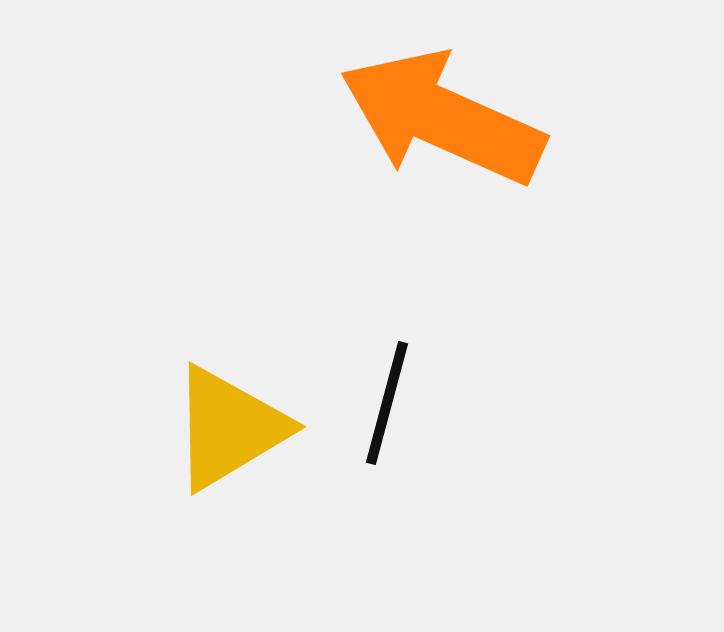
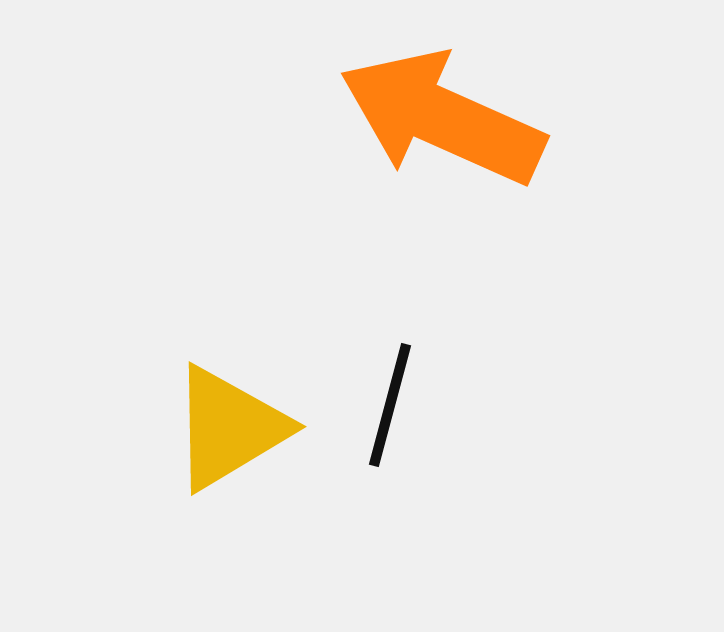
black line: moved 3 px right, 2 px down
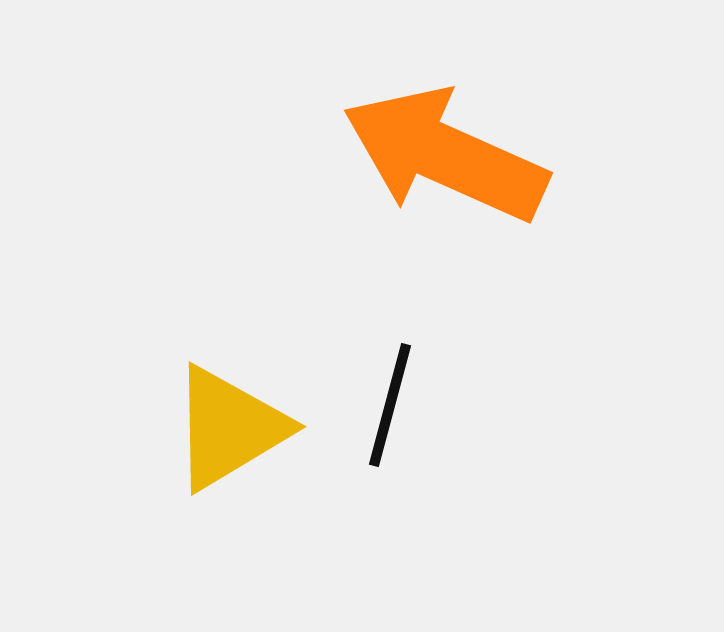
orange arrow: moved 3 px right, 37 px down
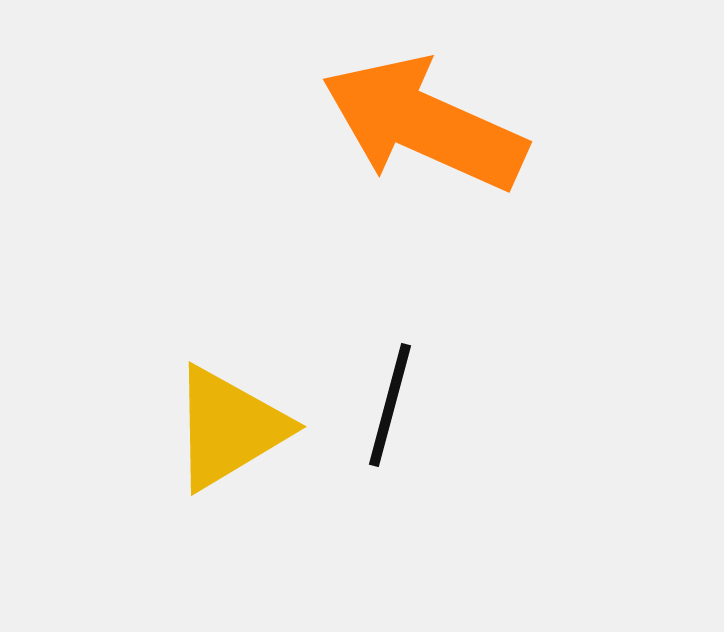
orange arrow: moved 21 px left, 31 px up
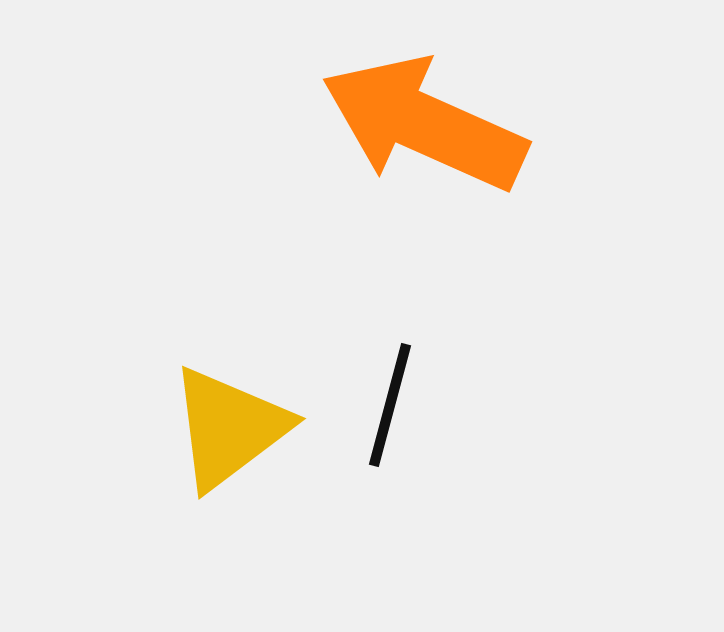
yellow triangle: rotated 6 degrees counterclockwise
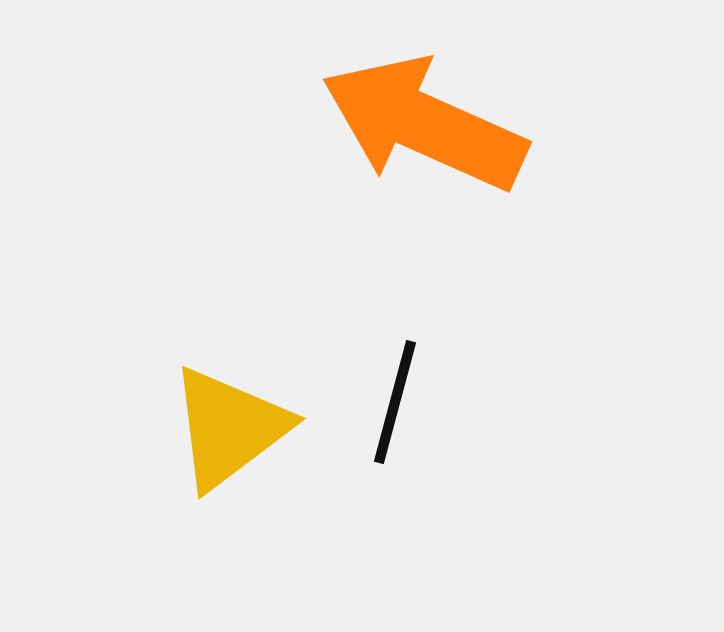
black line: moved 5 px right, 3 px up
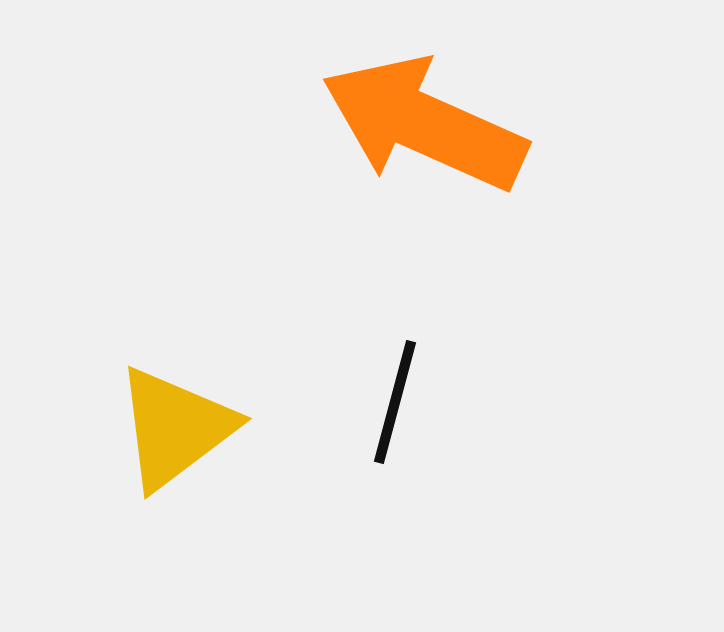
yellow triangle: moved 54 px left
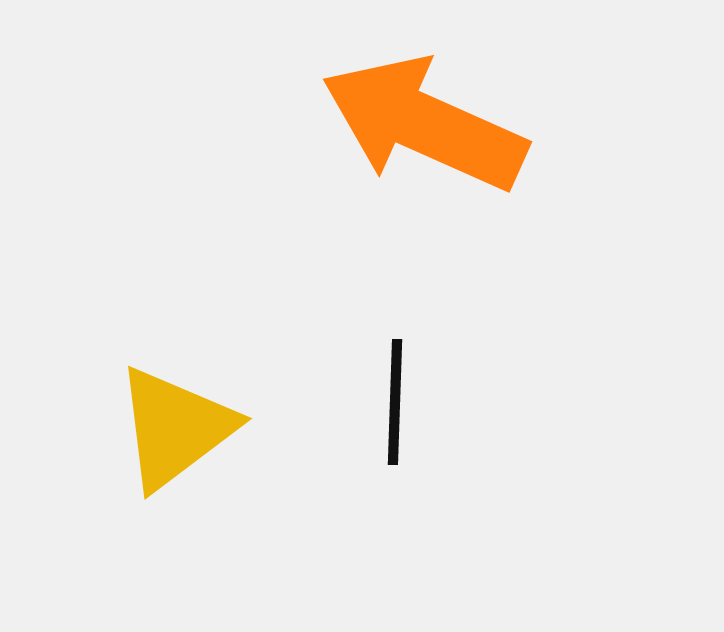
black line: rotated 13 degrees counterclockwise
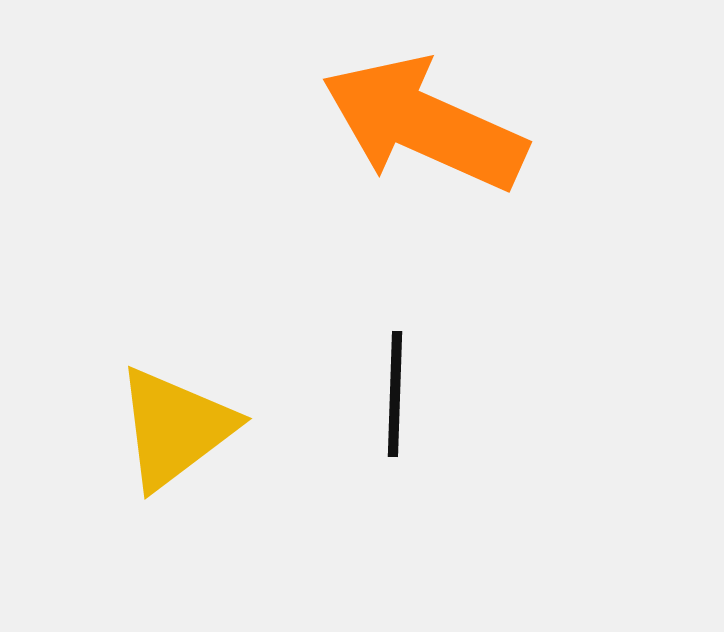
black line: moved 8 px up
